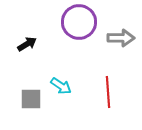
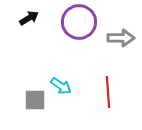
black arrow: moved 2 px right, 26 px up
gray square: moved 4 px right, 1 px down
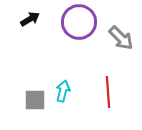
black arrow: moved 1 px right, 1 px down
gray arrow: rotated 44 degrees clockwise
cyan arrow: moved 2 px right, 5 px down; rotated 110 degrees counterclockwise
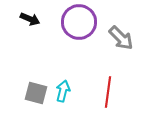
black arrow: rotated 54 degrees clockwise
red line: rotated 12 degrees clockwise
gray square: moved 1 px right, 7 px up; rotated 15 degrees clockwise
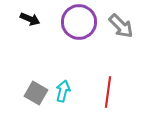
gray arrow: moved 12 px up
gray square: rotated 15 degrees clockwise
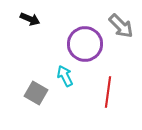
purple circle: moved 6 px right, 22 px down
cyan arrow: moved 2 px right, 15 px up; rotated 40 degrees counterclockwise
